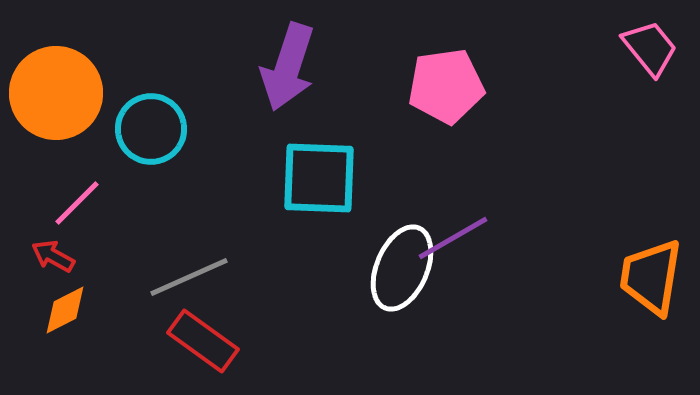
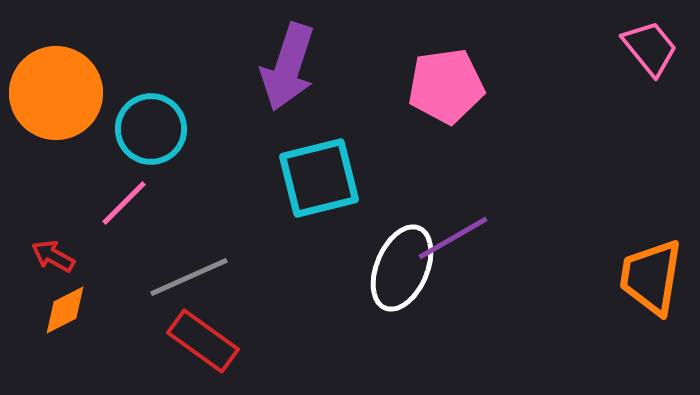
cyan square: rotated 16 degrees counterclockwise
pink line: moved 47 px right
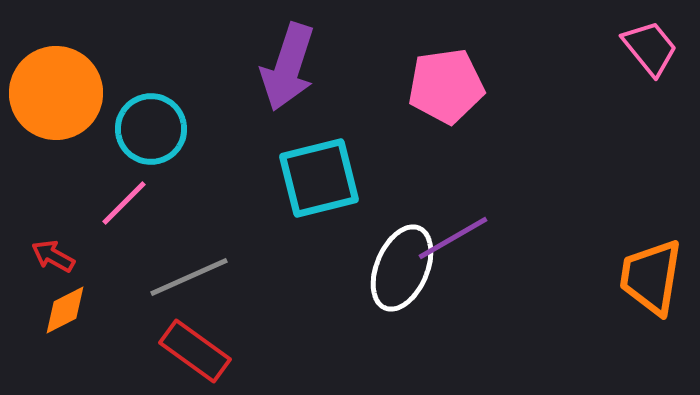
red rectangle: moved 8 px left, 10 px down
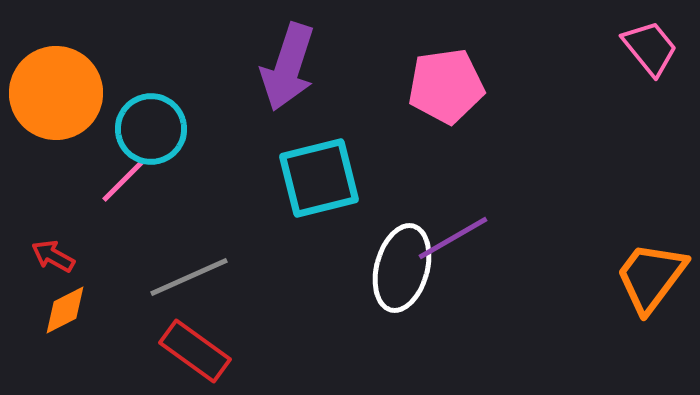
pink line: moved 23 px up
white ellipse: rotated 8 degrees counterclockwise
orange trapezoid: rotated 28 degrees clockwise
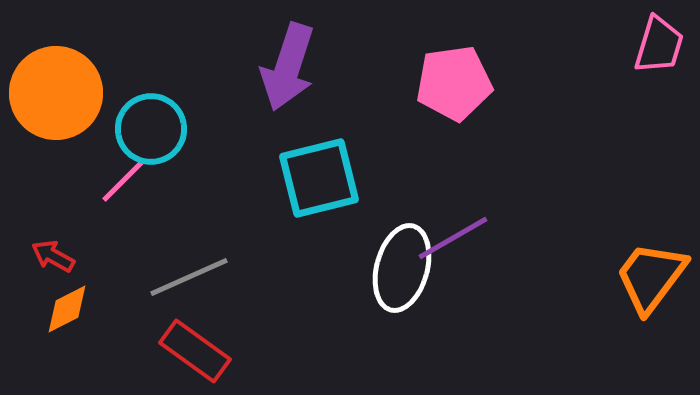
pink trapezoid: moved 9 px right, 3 px up; rotated 56 degrees clockwise
pink pentagon: moved 8 px right, 3 px up
orange diamond: moved 2 px right, 1 px up
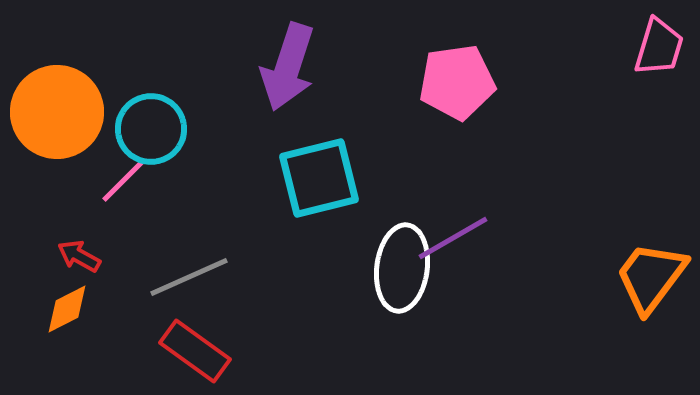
pink trapezoid: moved 2 px down
pink pentagon: moved 3 px right, 1 px up
orange circle: moved 1 px right, 19 px down
red arrow: moved 26 px right
white ellipse: rotated 8 degrees counterclockwise
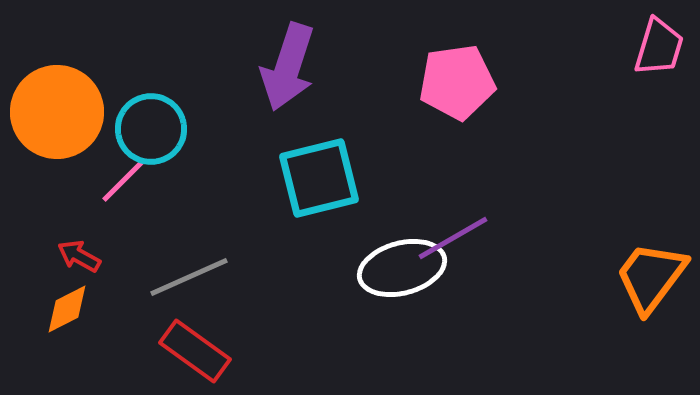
white ellipse: rotated 68 degrees clockwise
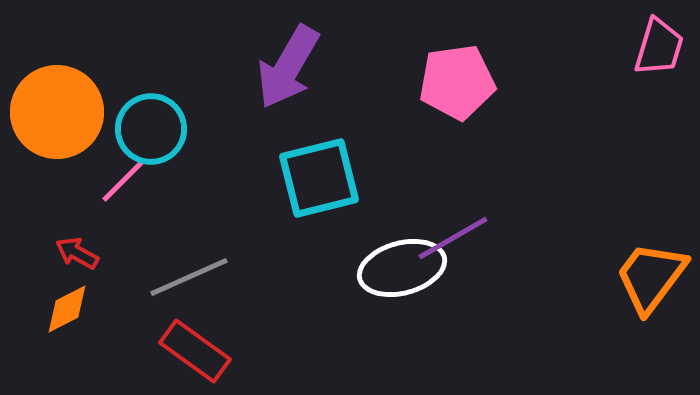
purple arrow: rotated 12 degrees clockwise
red arrow: moved 2 px left, 3 px up
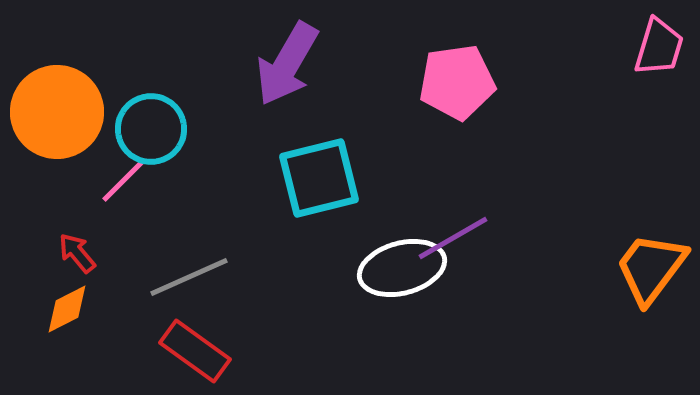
purple arrow: moved 1 px left, 3 px up
red arrow: rotated 21 degrees clockwise
orange trapezoid: moved 9 px up
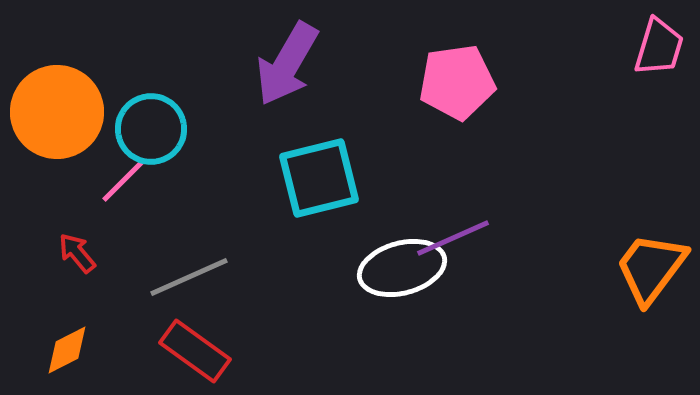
purple line: rotated 6 degrees clockwise
orange diamond: moved 41 px down
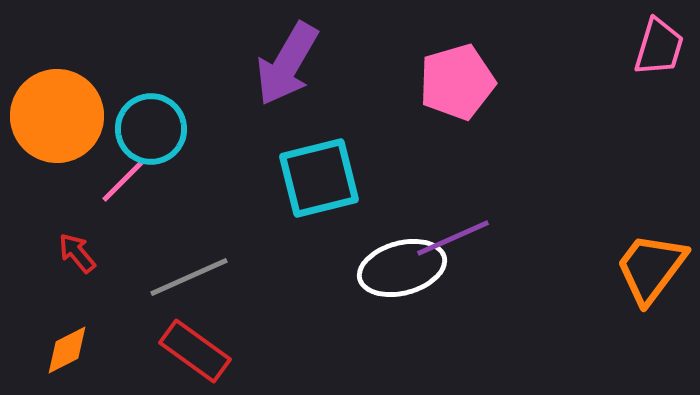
pink pentagon: rotated 8 degrees counterclockwise
orange circle: moved 4 px down
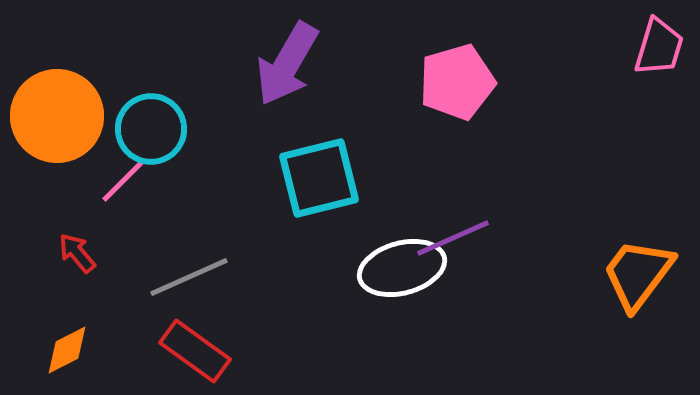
orange trapezoid: moved 13 px left, 6 px down
